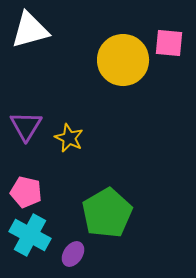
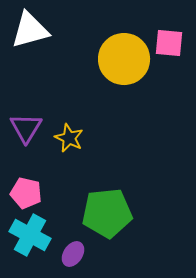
yellow circle: moved 1 px right, 1 px up
purple triangle: moved 2 px down
pink pentagon: moved 1 px down
green pentagon: rotated 24 degrees clockwise
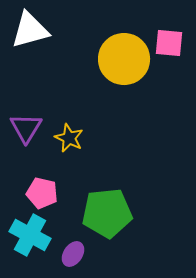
pink pentagon: moved 16 px right
